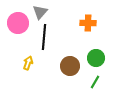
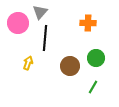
black line: moved 1 px right, 1 px down
green line: moved 2 px left, 5 px down
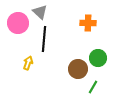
gray triangle: rotated 28 degrees counterclockwise
black line: moved 1 px left, 1 px down
green circle: moved 2 px right
brown circle: moved 8 px right, 3 px down
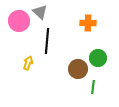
pink circle: moved 1 px right, 2 px up
black line: moved 3 px right, 2 px down
green line: rotated 24 degrees counterclockwise
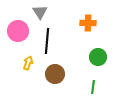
gray triangle: rotated 14 degrees clockwise
pink circle: moved 1 px left, 10 px down
green circle: moved 1 px up
brown circle: moved 23 px left, 5 px down
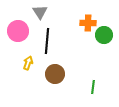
green circle: moved 6 px right, 22 px up
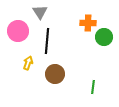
green circle: moved 2 px down
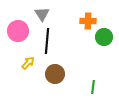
gray triangle: moved 2 px right, 2 px down
orange cross: moved 2 px up
yellow arrow: rotated 24 degrees clockwise
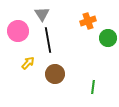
orange cross: rotated 21 degrees counterclockwise
green circle: moved 4 px right, 1 px down
black line: moved 1 px right, 1 px up; rotated 15 degrees counterclockwise
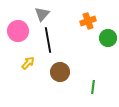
gray triangle: rotated 14 degrees clockwise
brown circle: moved 5 px right, 2 px up
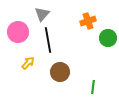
pink circle: moved 1 px down
